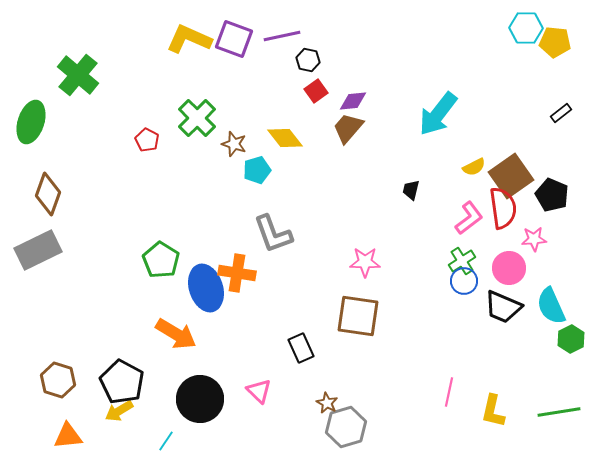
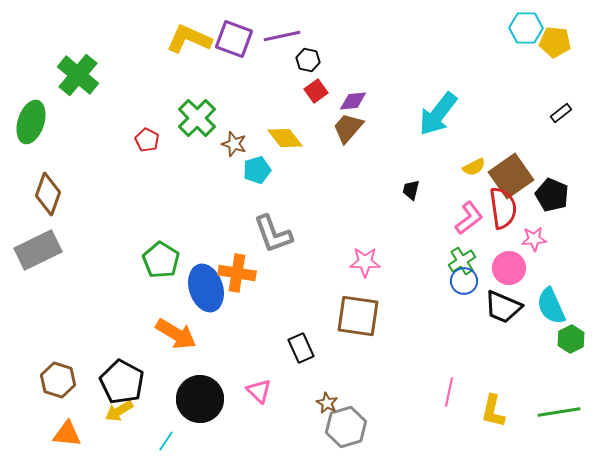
orange triangle at (68, 436): moved 1 px left, 2 px up; rotated 12 degrees clockwise
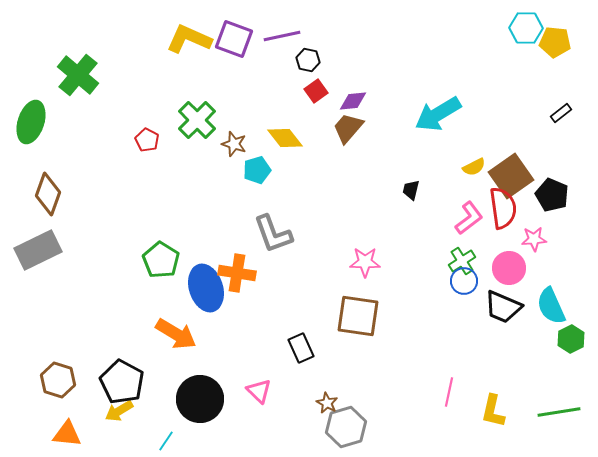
cyan arrow at (438, 114): rotated 21 degrees clockwise
green cross at (197, 118): moved 2 px down
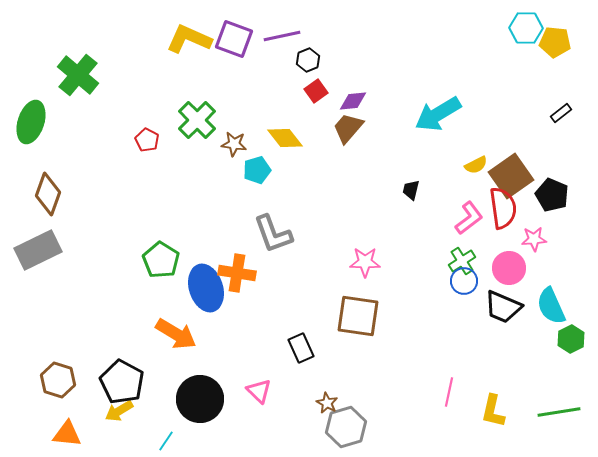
black hexagon at (308, 60): rotated 25 degrees clockwise
brown star at (234, 144): rotated 10 degrees counterclockwise
yellow semicircle at (474, 167): moved 2 px right, 2 px up
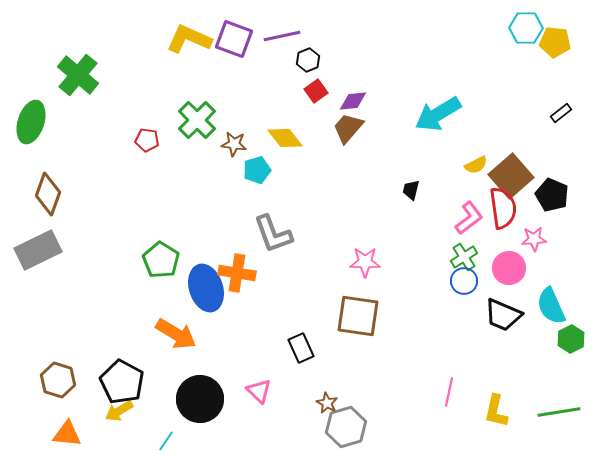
red pentagon at (147, 140): rotated 20 degrees counterclockwise
brown square at (511, 176): rotated 6 degrees counterclockwise
green cross at (462, 261): moved 2 px right, 4 px up
black trapezoid at (503, 307): moved 8 px down
yellow L-shape at (493, 411): moved 3 px right
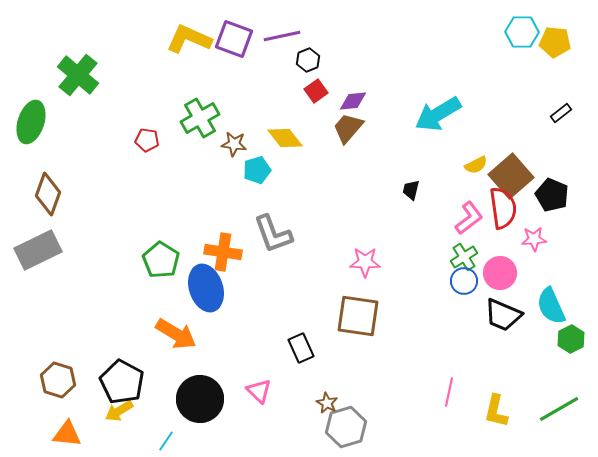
cyan hexagon at (526, 28): moved 4 px left, 4 px down
green cross at (197, 120): moved 3 px right, 2 px up; rotated 15 degrees clockwise
pink circle at (509, 268): moved 9 px left, 5 px down
orange cross at (237, 273): moved 14 px left, 21 px up
green line at (559, 412): moved 3 px up; rotated 21 degrees counterclockwise
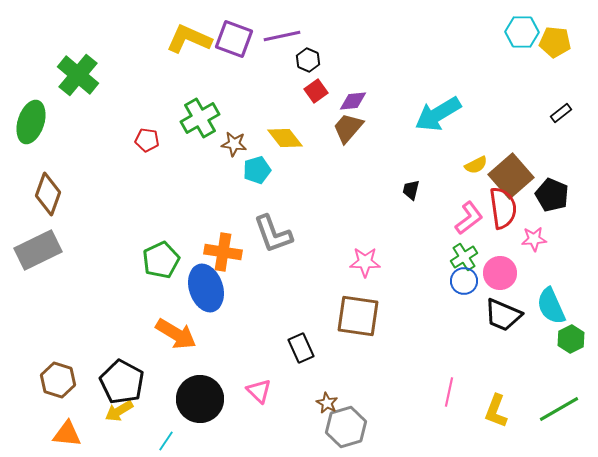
black hexagon at (308, 60): rotated 15 degrees counterclockwise
green pentagon at (161, 260): rotated 15 degrees clockwise
yellow L-shape at (496, 411): rotated 8 degrees clockwise
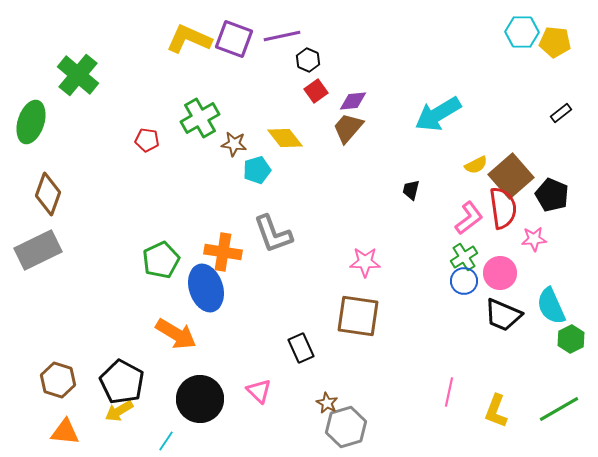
orange triangle at (67, 434): moved 2 px left, 2 px up
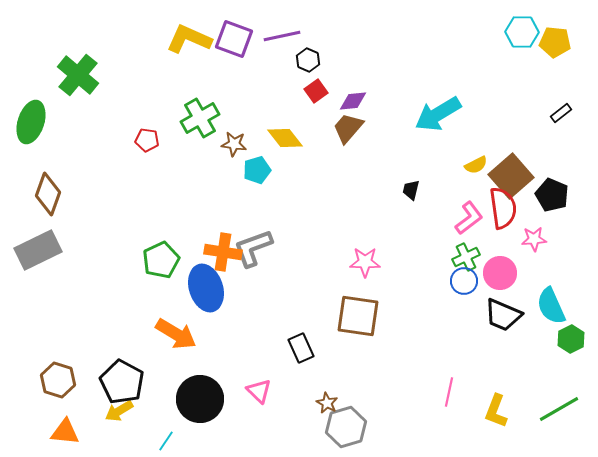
gray L-shape at (273, 234): moved 20 px left, 14 px down; rotated 90 degrees clockwise
green cross at (464, 257): moved 2 px right; rotated 8 degrees clockwise
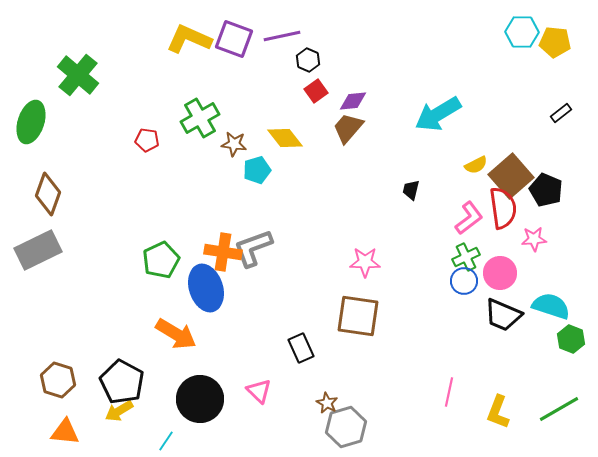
black pentagon at (552, 195): moved 6 px left, 5 px up
cyan semicircle at (551, 306): rotated 132 degrees clockwise
green hexagon at (571, 339): rotated 12 degrees counterclockwise
yellow L-shape at (496, 411): moved 2 px right, 1 px down
